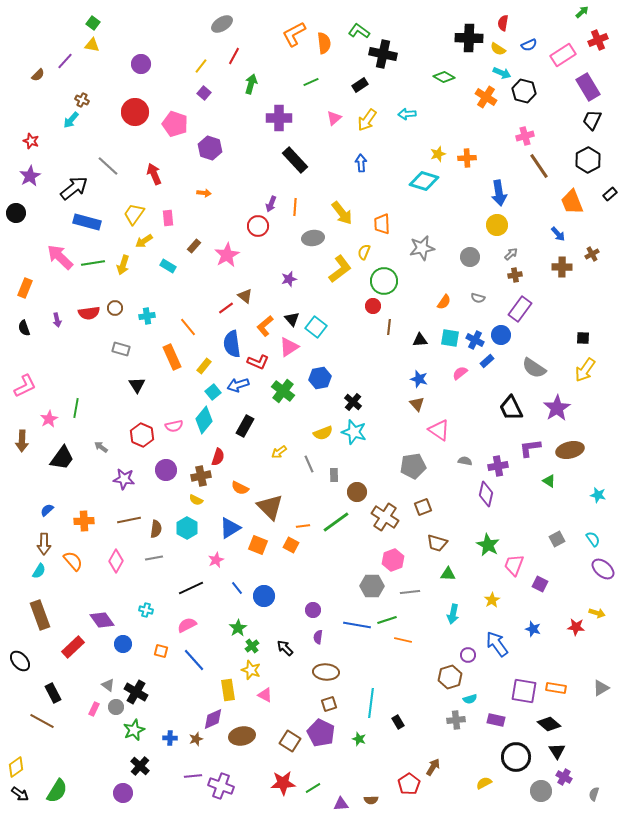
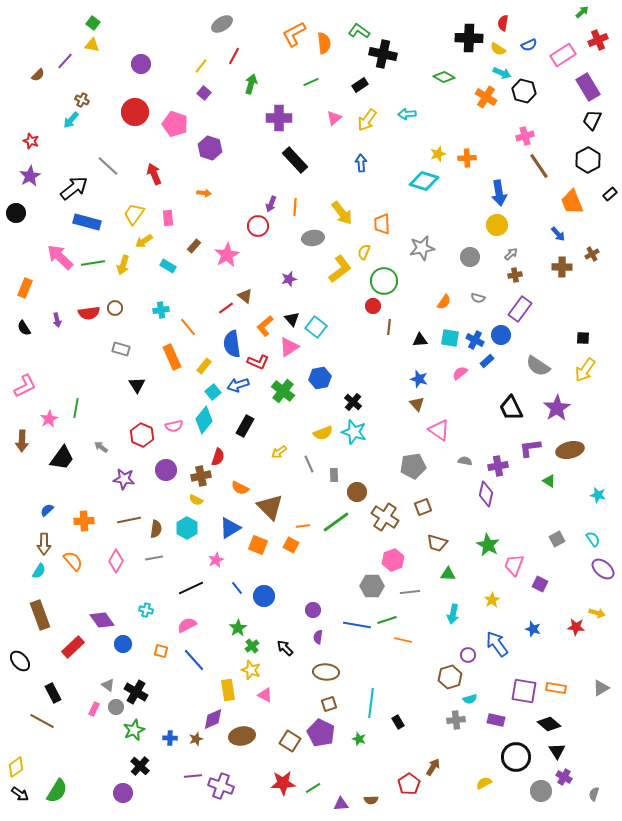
cyan cross at (147, 316): moved 14 px right, 6 px up
black semicircle at (24, 328): rotated 14 degrees counterclockwise
gray semicircle at (534, 368): moved 4 px right, 2 px up
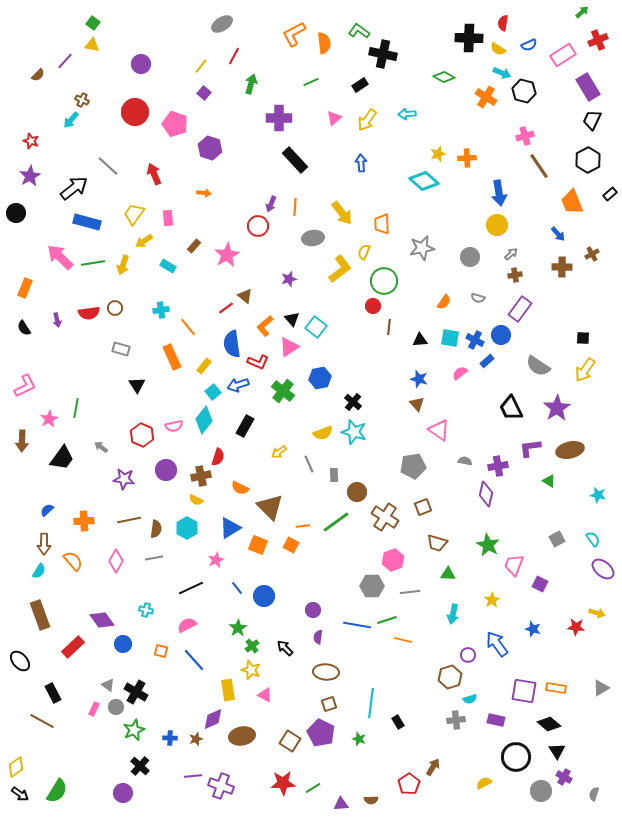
cyan diamond at (424, 181): rotated 24 degrees clockwise
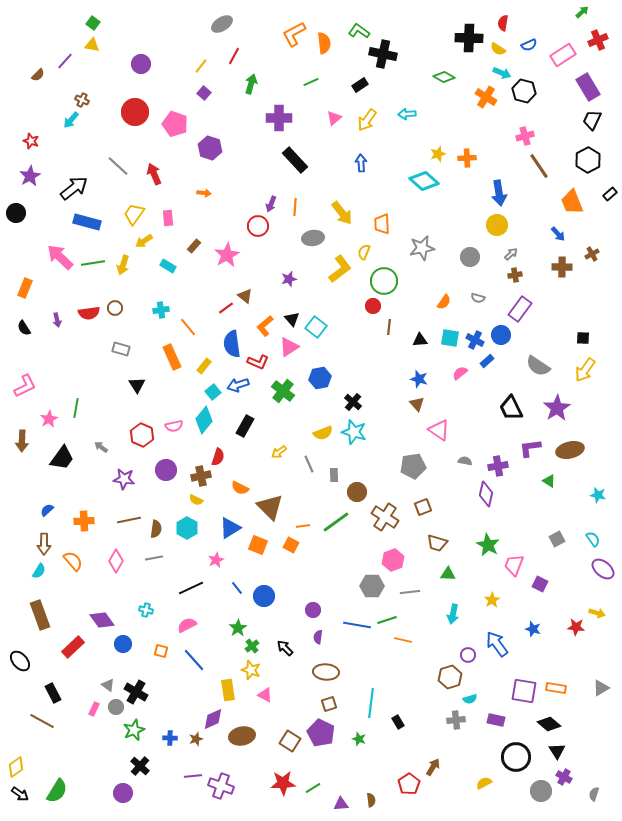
gray line at (108, 166): moved 10 px right
brown semicircle at (371, 800): rotated 96 degrees counterclockwise
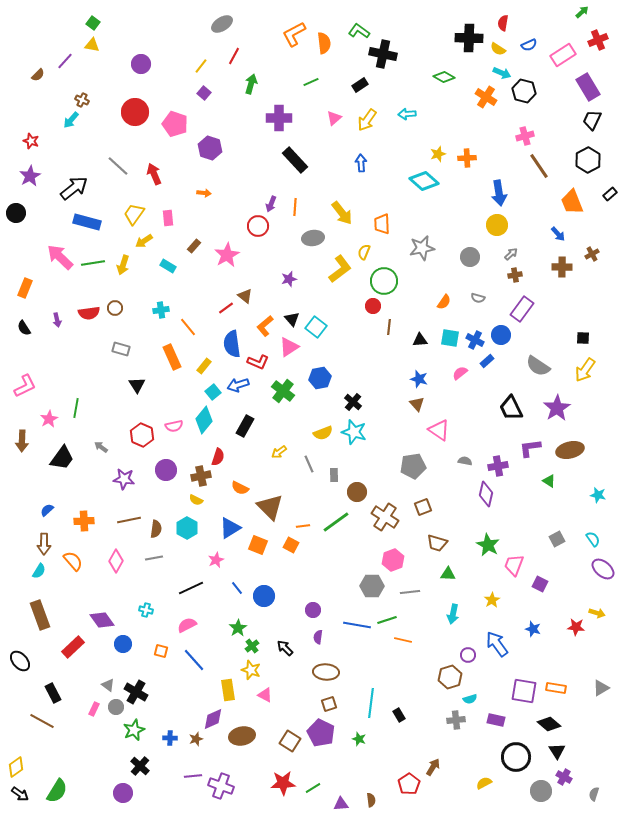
purple rectangle at (520, 309): moved 2 px right
black rectangle at (398, 722): moved 1 px right, 7 px up
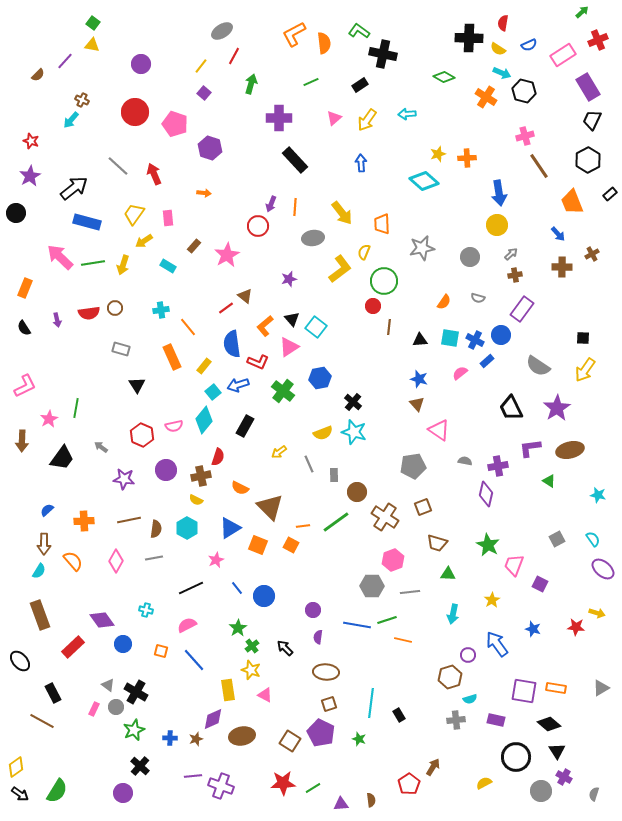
gray ellipse at (222, 24): moved 7 px down
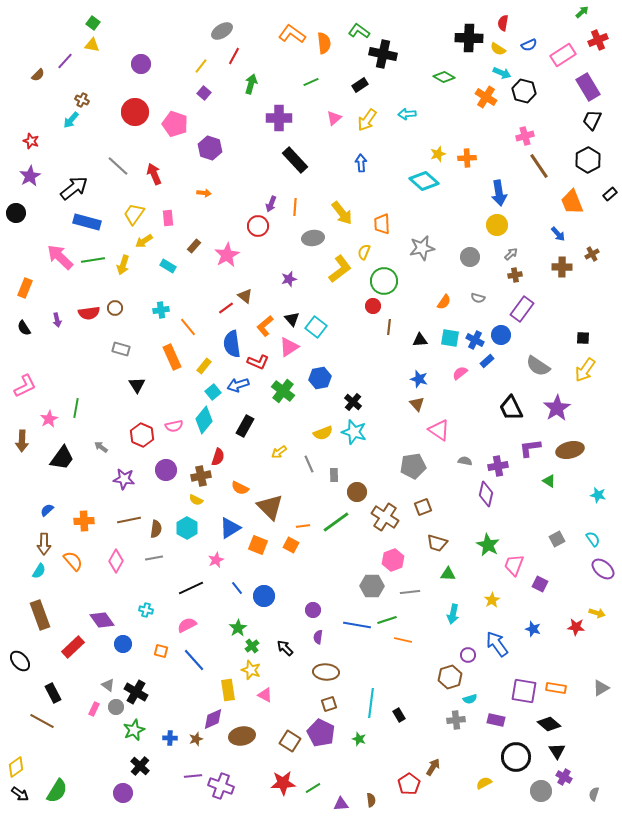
orange L-shape at (294, 34): moved 2 px left; rotated 64 degrees clockwise
green line at (93, 263): moved 3 px up
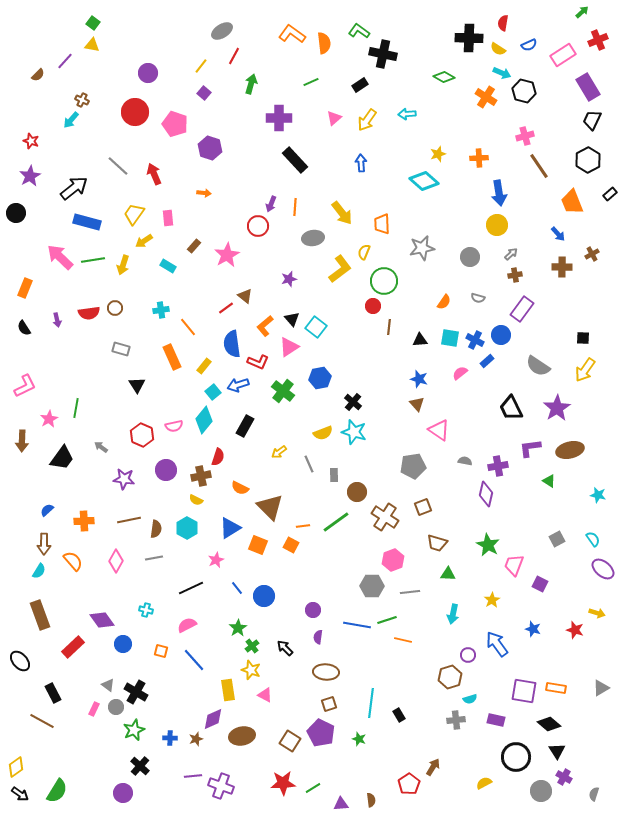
purple circle at (141, 64): moved 7 px right, 9 px down
orange cross at (467, 158): moved 12 px right
red star at (576, 627): moved 1 px left, 3 px down; rotated 12 degrees clockwise
